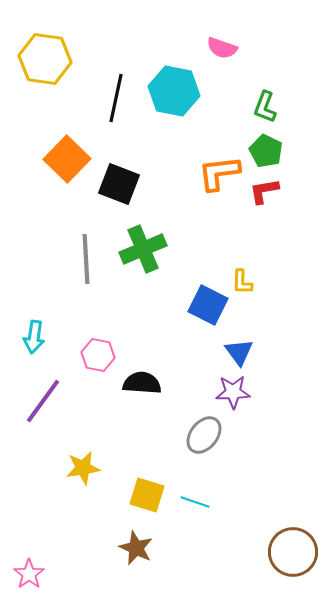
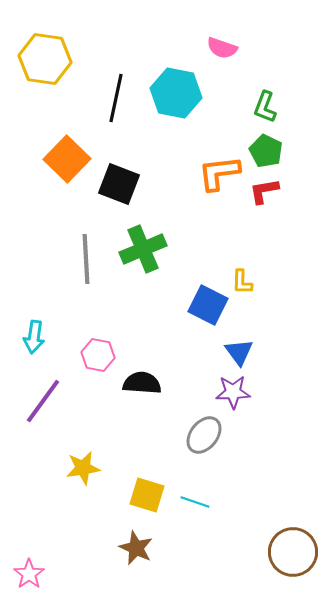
cyan hexagon: moved 2 px right, 2 px down
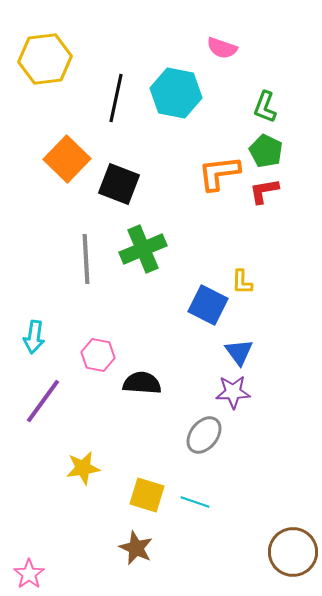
yellow hexagon: rotated 15 degrees counterclockwise
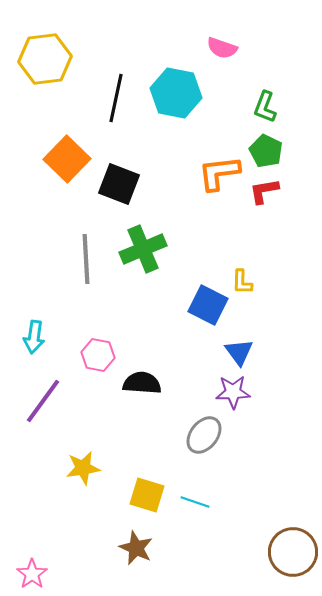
pink star: moved 3 px right
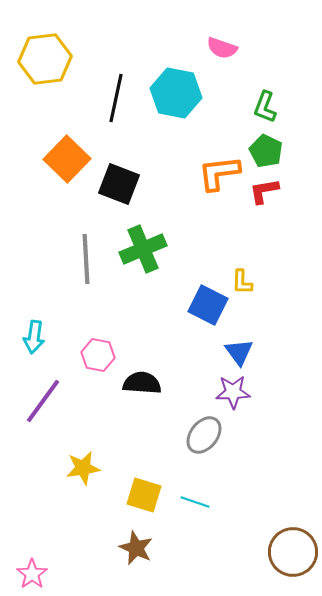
yellow square: moved 3 px left
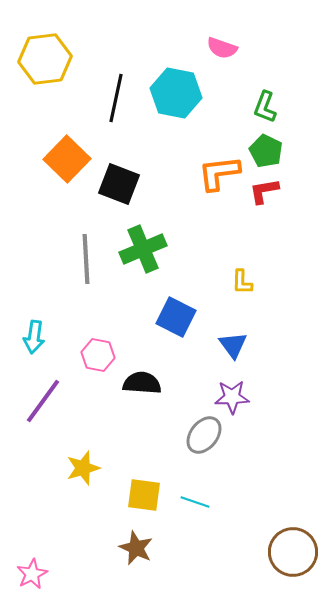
blue square: moved 32 px left, 12 px down
blue triangle: moved 6 px left, 7 px up
purple star: moved 1 px left, 5 px down
yellow star: rotated 8 degrees counterclockwise
yellow square: rotated 9 degrees counterclockwise
pink star: rotated 8 degrees clockwise
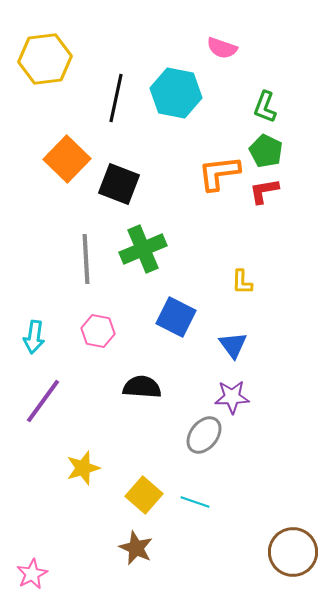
pink hexagon: moved 24 px up
black semicircle: moved 4 px down
yellow square: rotated 33 degrees clockwise
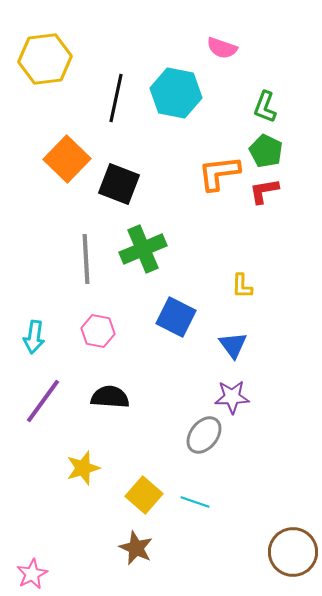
yellow L-shape: moved 4 px down
black semicircle: moved 32 px left, 10 px down
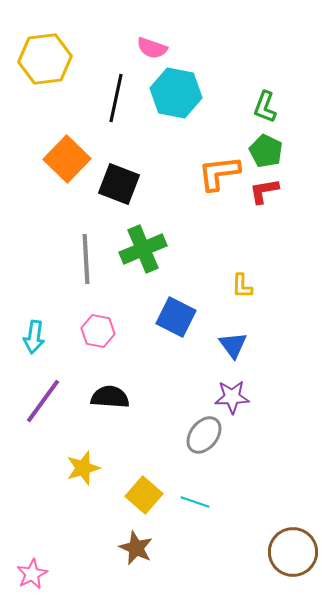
pink semicircle: moved 70 px left
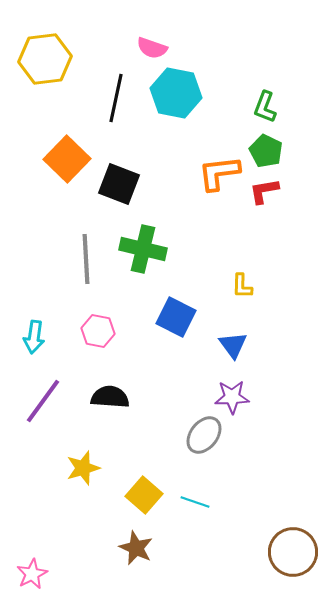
green cross: rotated 36 degrees clockwise
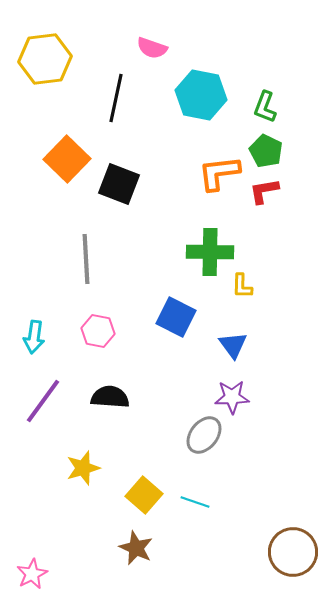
cyan hexagon: moved 25 px right, 2 px down
green cross: moved 67 px right, 3 px down; rotated 12 degrees counterclockwise
